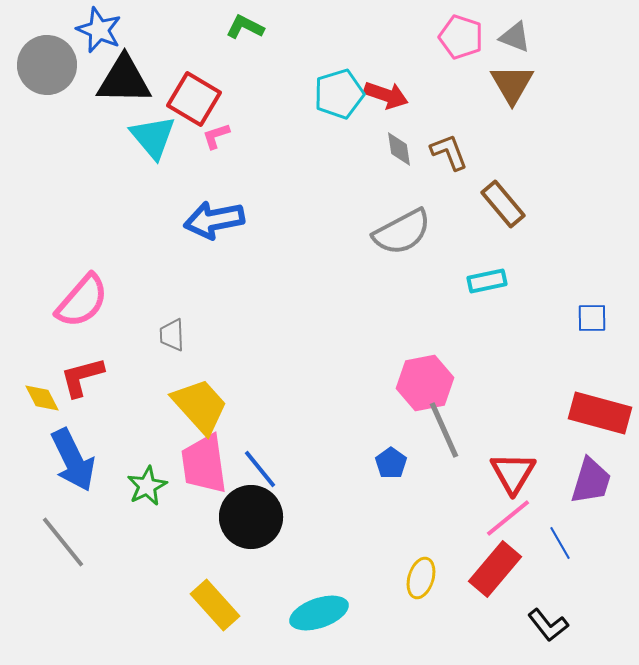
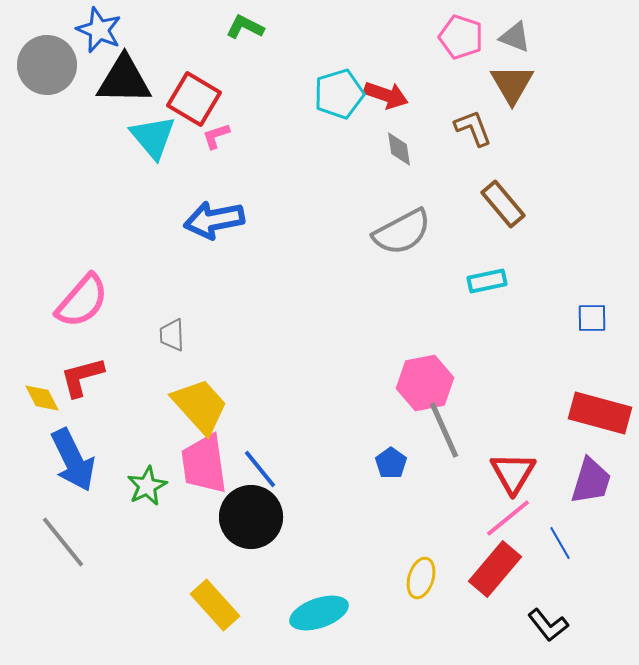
brown L-shape at (449, 152): moved 24 px right, 24 px up
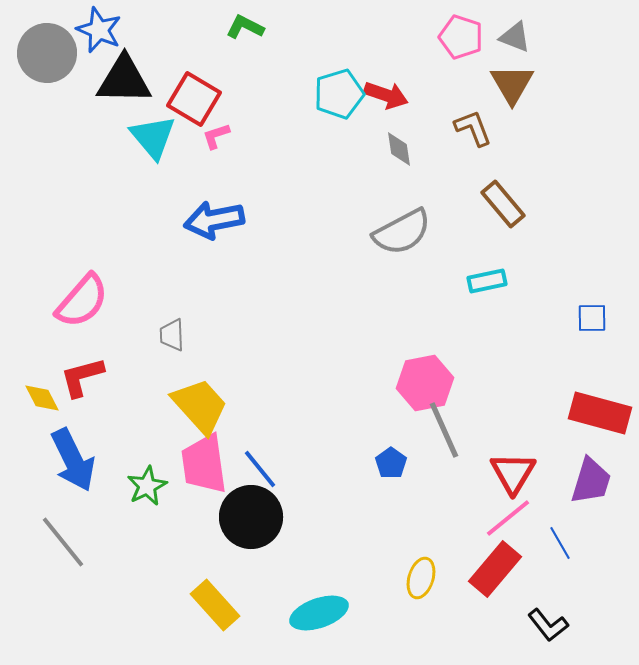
gray circle at (47, 65): moved 12 px up
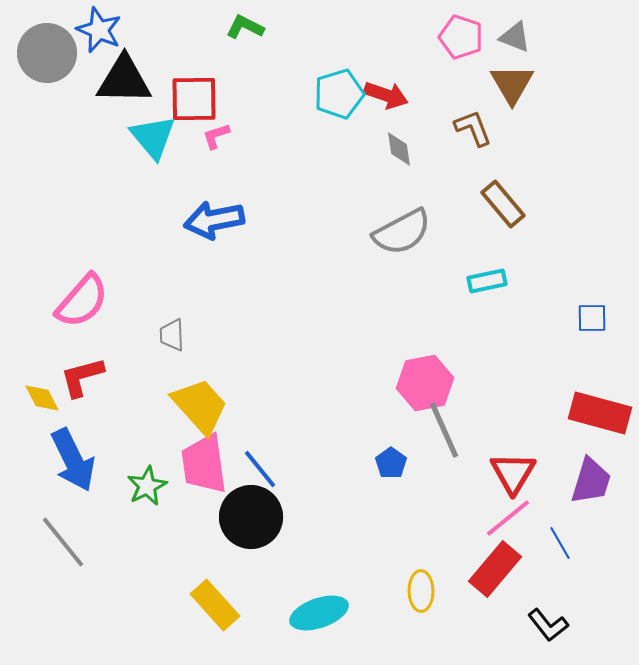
red square at (194, 99): rotated 32 degrees counterclockwise
yellow ellipse at (421, 578): moved 13 px down; rotated 18 degrees counterclockwise
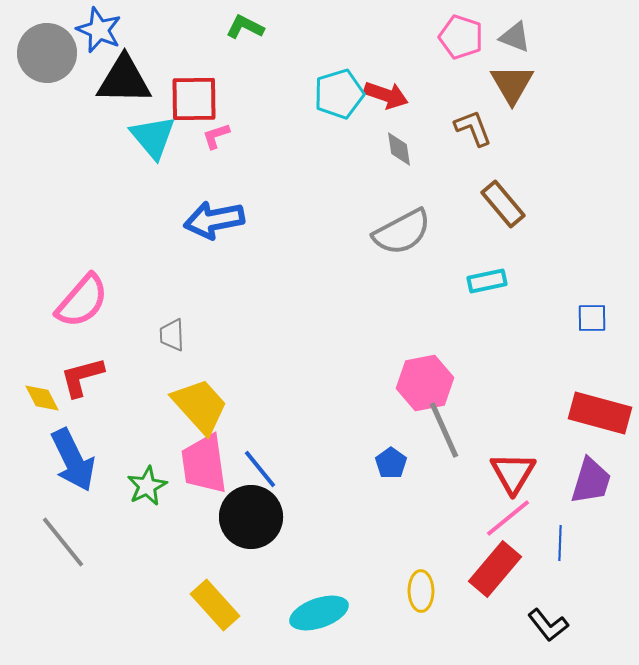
blue line at (560, 543): rotated 32 degrees clockwise
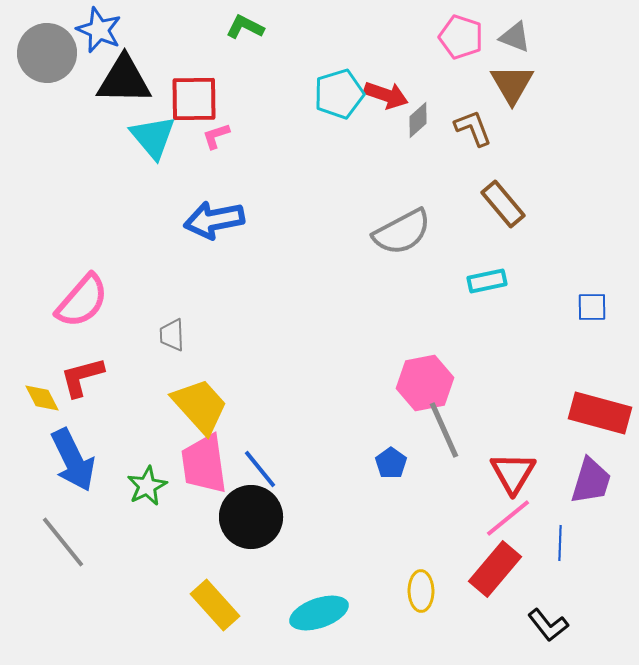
gray diamond at (399, 149): moved 19 px right, 29 px up; rotated 57 degrees clockwise
blue square at (592, 318): moved 11 px up
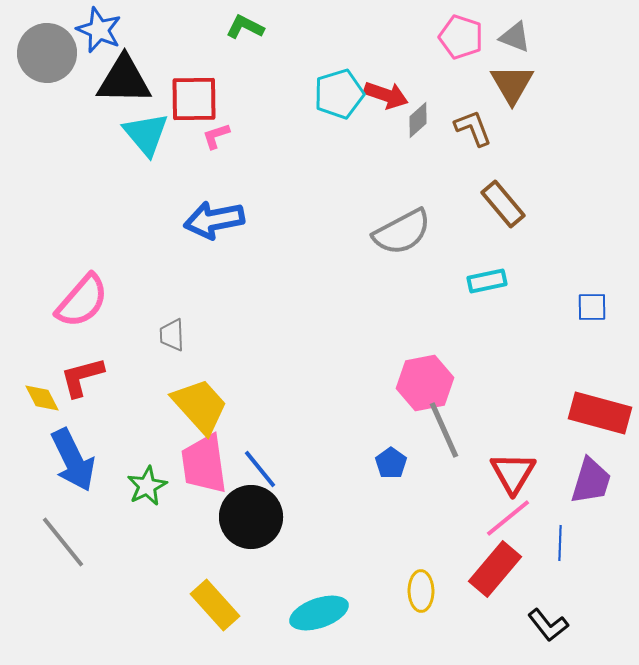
cyan triangle at (153, 137): moved 7 px left, 3 px up
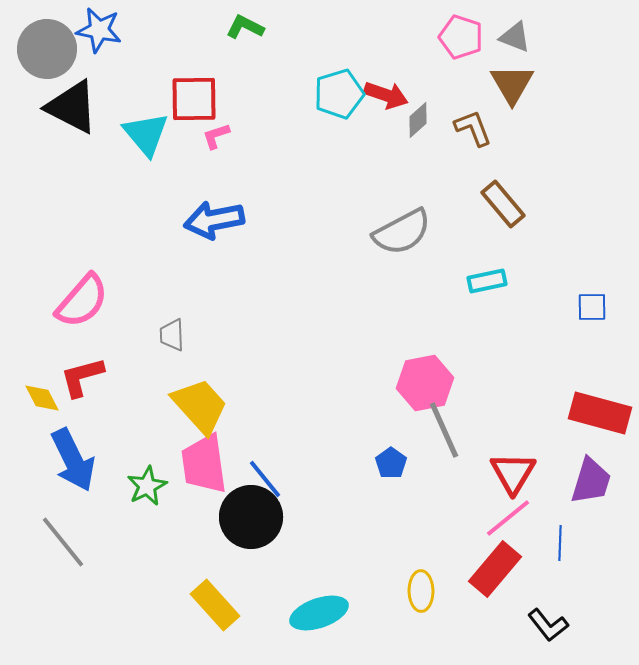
blue star at (99, 30): rotated 12 degrees counterclockwise
gray circle at (47, 53): moved 4 px up
black triangle at (124, 80): moved 52 px left, 27 px down; rotated 26 degrees clockwise
blue line at (260, 469): moved 5 px right, 10 px down
